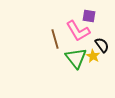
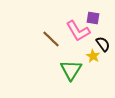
purple square: moved 4 px right, 2 px down
brown line: moved 4 px left; rotated 30 degrees counterclockwise
black semicircle: moved 1 px right, 1 px up
green triangle: moved 5 px left, 12 px down; rotated 10 degrees clockwise
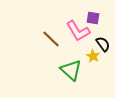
green triangle: rotated 20 degrees counterclockwise
